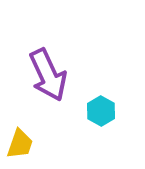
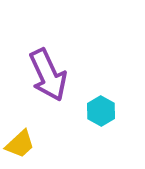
yellow trapezoid: rotated 28 degrees clockwise
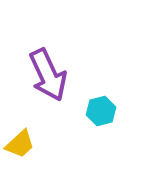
cyan hexagon: rotated 16 degrees clockwise
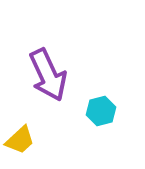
yellow trapezoid: moved 4 px up
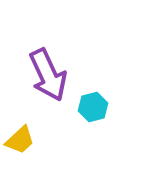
cyan hexagon: moved 8 px left, 4 px up
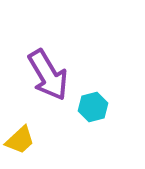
purple arrow: rotated 6 degrees counterclockwise
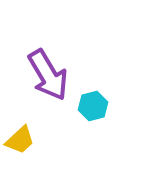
cyan hexagon: moved 1 px up
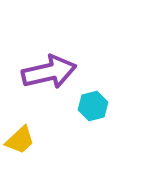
purple arrow: moved 1 px right, 3 px up; rotated 72 degrees counterclockwise
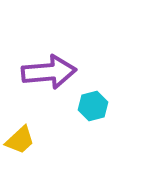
purple arrow: rotated 8 degrees clockwise
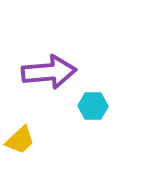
cyan hexagon: rotated 16 degrees clockwise
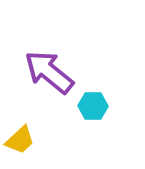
purple arrow: rotated 136 degrees counterclockwise
